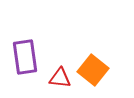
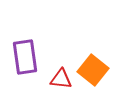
red triangle: moved 1 px right, 1 px down
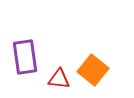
red triangle: moved 2 px left
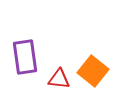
orange square: moved 1 px down
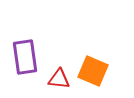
orange square: rotated 16 degrees counterclockwise
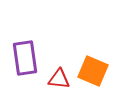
purple rectangle: moved 1 px down
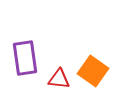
orange square: rotated 12 degrees clockwise
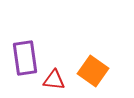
red triangle: moved 5 px left, 1 px down
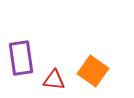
purple rectangle: moved 4 px left
